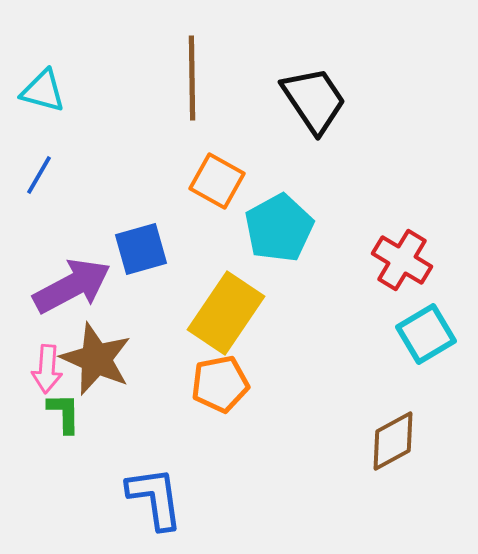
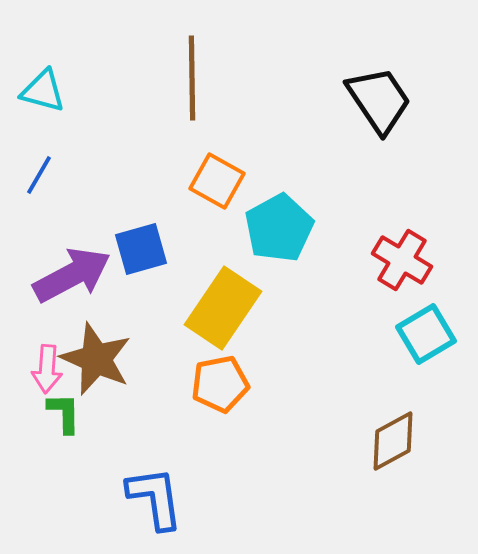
black trapezoid: moved 65 px right
purple arrow: moved 11 px up
yellow rectangle: moved 3 px left, 5 px up
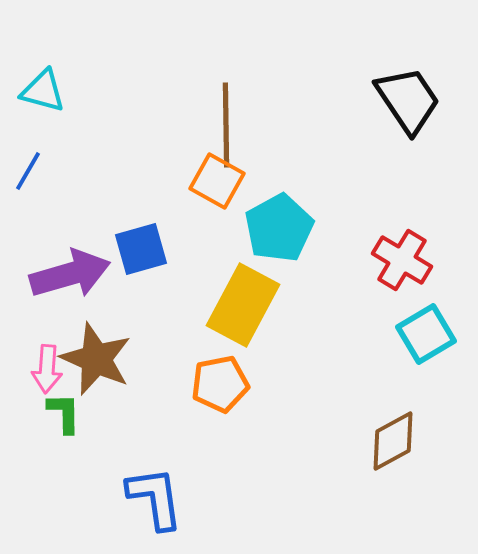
brown line: moved 34 px right, 47 px down
black trapezoid: moved 29 px right
blue line: moved 11 px left, 4 px up
purple arrow: moved 2 px left, 1 px up; rotated 12 degrees clockwise
yellow rectangle: moved 20 px right, 3 px up; rotated 6 degrees counterclockwise
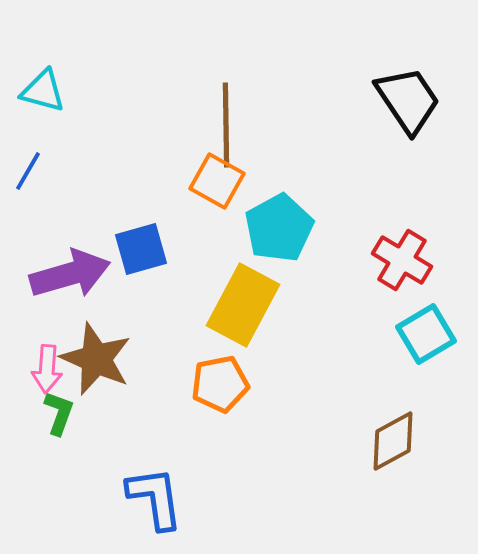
green L-shape: moved 5 px left; rotated 21 degrees clockwise
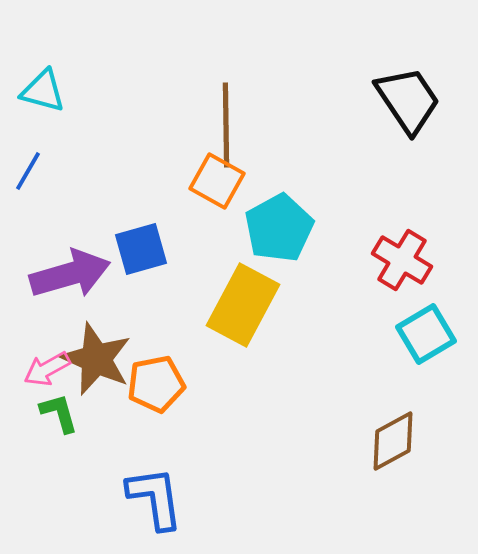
pink arrow: rotated 57 degrees clockwise
orange pentagon: moved 64 px left
green L-shape: rotated 36 degrees counterclockwise
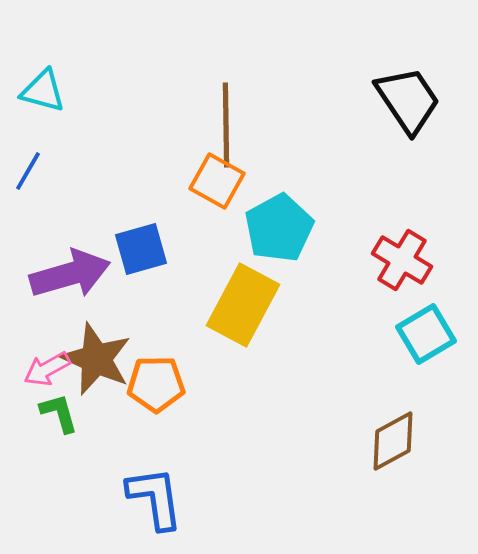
orange pentagon: rotated 10 degrees clockwise
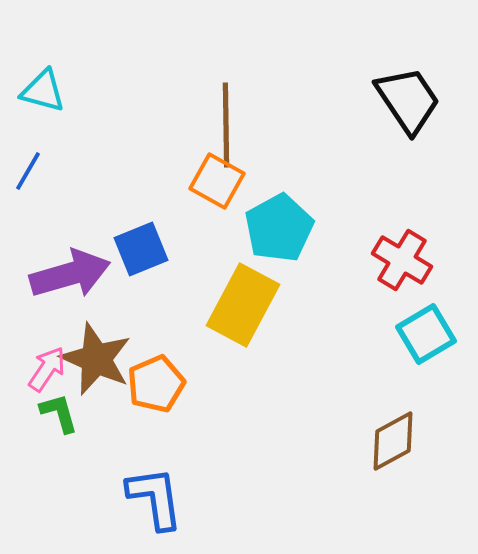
blue square: rotated 6 degrees counterclockwise
pink arrow: rotated 153 degrees clockwise
orange pentagon: rotated 22 degrees counterclockwise
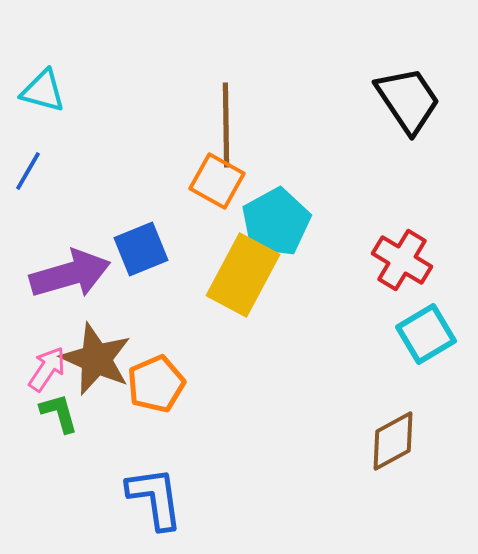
cyan pentagon: moved 3 px left, 6 px up
yellow rectangle: moved 30 px up
